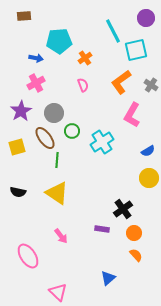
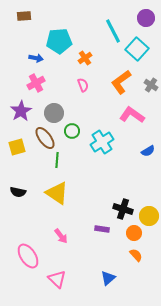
cyan square: moved 1 px right, 1 px up; rotated 35 degrees counterclockwise
pink L-shape: rotated 95 degrees clockwise
yellow circle: moved 38 px down
black cross: rotated 36 degrees counterclockwise
pink triangle: moved 1 px left, 13 px up
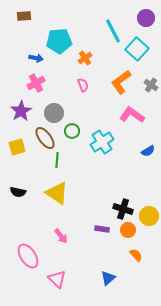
orange circle: moved 6 px left, 3 px up
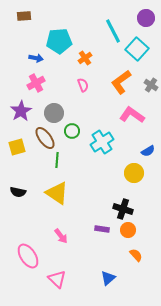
yellow circle: moved 15 px left, 43 px up
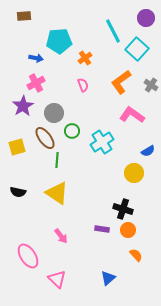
purple star: moved 2 px right, 5 px up
